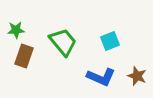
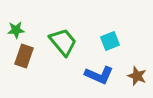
blue L-shape: moved 2 px left, 2 px up
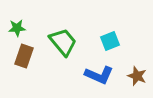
green star: moved 1 px right, 2 px up
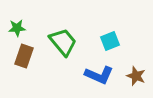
brown star: moved 1 px left
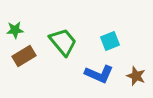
green star: moved 2 px left, 2 px down
brown rectangle: rotated 40 degrees clockwise
blue L-shape: moved 1 px up
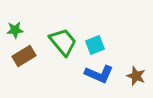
cyan square: moved 15 px left, 4 px down
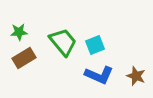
green star: moved 4 px right, 2 px down
brown rectangle: moved 2 px down
blue L-shape: moved 1 px down
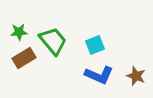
green trapezoid: moved 10 px left, 1 px up
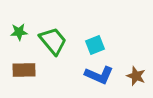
brown rectangle: moved 12 px down; rotated 30 degrees clockwise
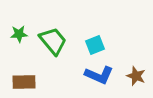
green star: moved 2 px down
brown rectangle: moved 12 px down
